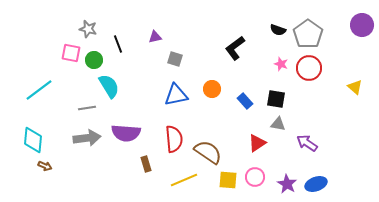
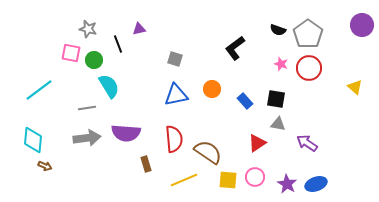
purple triangle: moved 16 px left, 8 px up
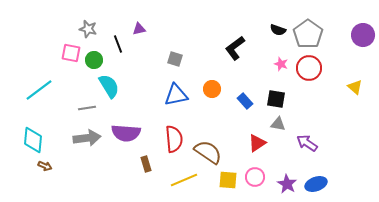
purple circle: moved 1 px right, 10 px down
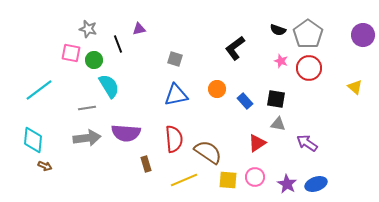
pink star: moved 3 px up
orange circle: moved 5 px right
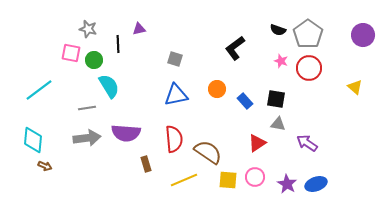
black line: rotated 18 degrees clockwise
